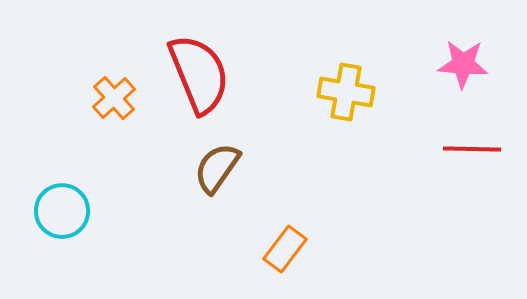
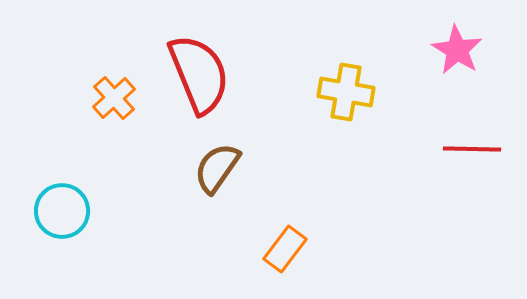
pink star: moved 6 px left, 14 px up; rotated 27 degrees clockwise
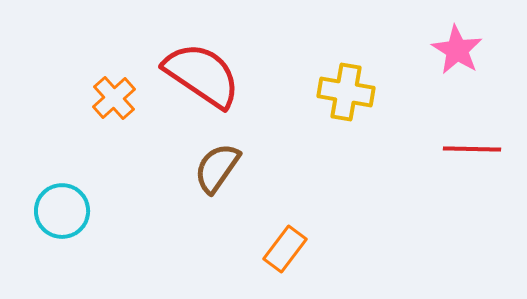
red semicircle: moved 3 px right, 1 px down; rotated 34 degrees counterclockwise
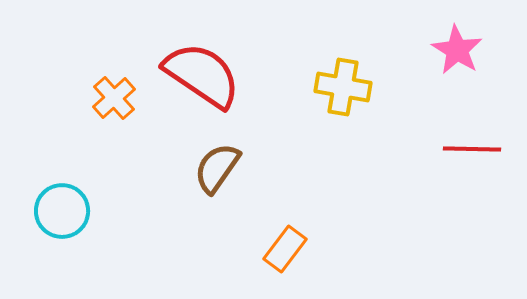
yellow cross: moved 3 px left, 5 px up
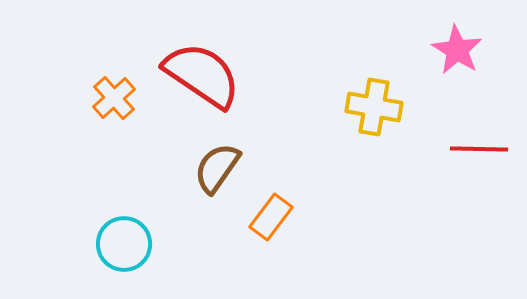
yellow cross: moved 31 px right, 20 px down
red line: moved 7 px right
cyan circle: moved 62 px right, 33 px down
orange rectangle: moved 14 px left, 32 px up
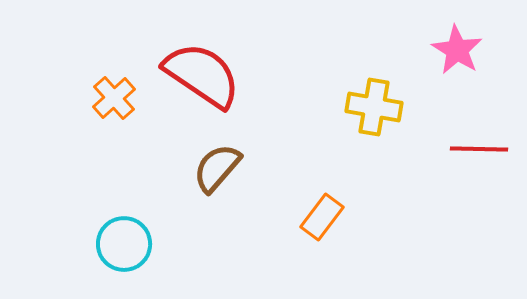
brown semicircle: rotated 6 degrees clockwise
orange rectangle: moved 51 px right
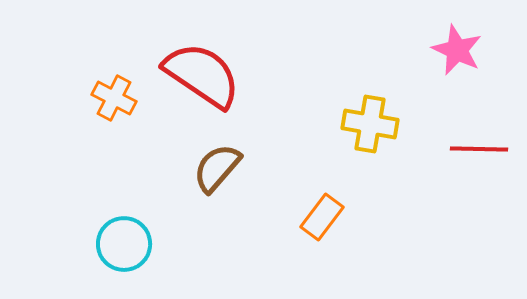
pink star: rotated 6 degrees counterclockwise
orange cross: rotated 21 degrees counterclockwise
yellow cross: moved 4 px left, 17 px down
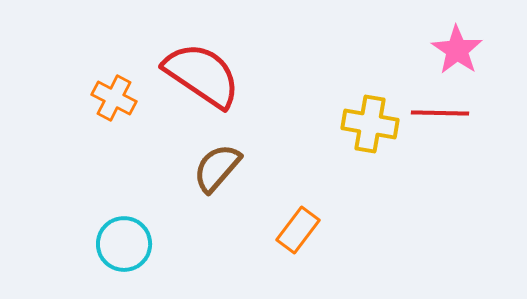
pink star: rotated 9 degrees clockwise
red line: moved 39 px left, 36 px up
orange rectangle: moved 24 px left, 13 px down
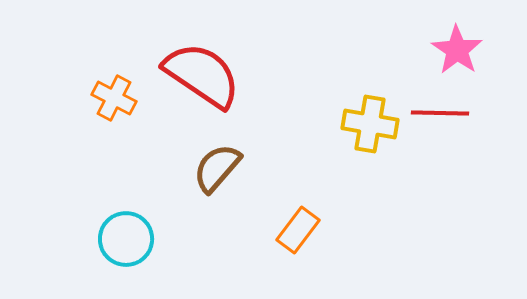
cyan circle: moved 2 px right, 5 px up
